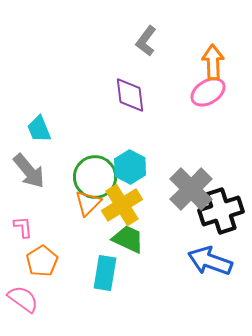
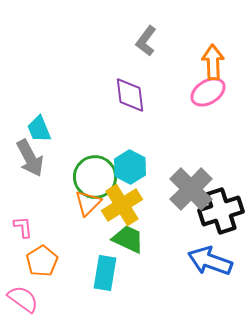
gray arrow: moved 1 px right, 13 px up; rotated 12 degrees clockwise
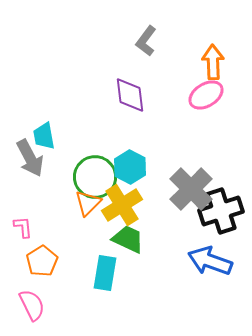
pink ellipse: moved 2 px left, 3 px down
cyan trapezoid: moved 5 px right, 7 px down; rotated 12 degrees clockwise
pink semicircle: moved 9 px right, 6 px down; rotated 28 degrees clockwise
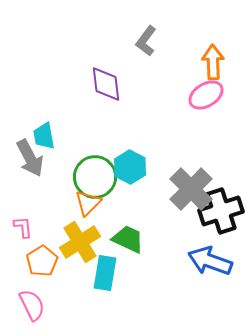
purple diamond: moved 24 px left, 11 px up
yellow cross: moved 42 px left, 37 px down
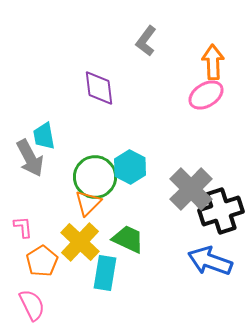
purple diamond: moved 7 px left, 4 px down
yellow cross: rotated 15 degrees counterclockwise
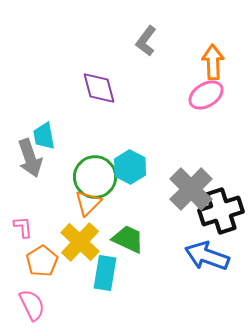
purple diamond: rotated 9 degrees counterclockwise
gray arrow: rotated 9 degrees clockwise
blue arrow: moved 3 px left, 5 px up
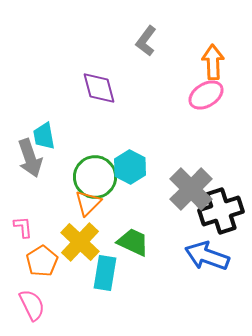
green trapezoid: moved 5 px right, 3 px down
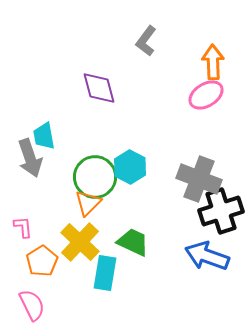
gray cross: moved 8 px right, 10 px up; rotated 24 degrees counterclockwise
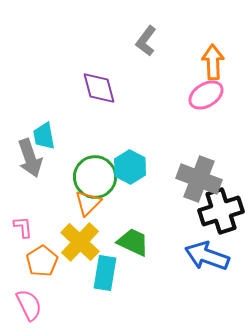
pink semicircle: moved 3 px left
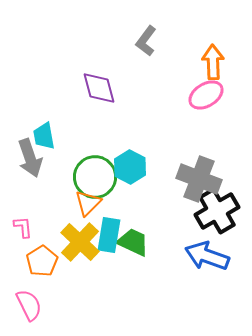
black cross: moved 4 px left; rotated 12 degrees counterclockwise
cyan rectangle: moved 4 px right, 38 px up
